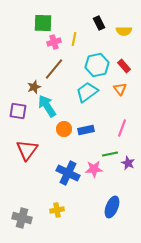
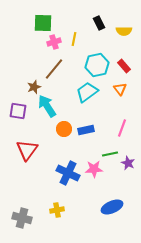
blue ellipse: rotated 45 degrees clockwise
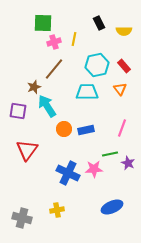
cyan trapezoid: rotated 35 degrees clockwise
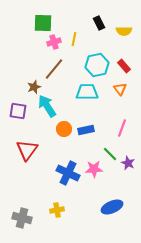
green line: rotated 56 degrees clockwise
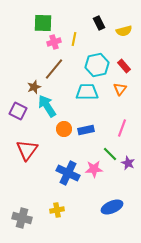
yellow semicircle: rotated 14 degrees counterclockwise
orange triangle: rotated 16 degrees clockwise
purple square: rotated 18 degrees clockwise
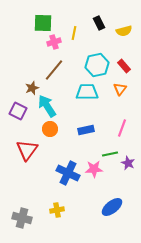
yellow line: moved 6 px up
brown line: moved 1 px down
brown star: moved 2 px left, 1 px down
orange circle: moved 14 px left
green line: rotated 56 degrees counterclockwise
blue ellipse: rotated 15 degrees counterclockwise
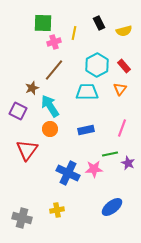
cyan hexagon: rotated 15 degrees counterclockwise
cyan arrow: moved 3 px right
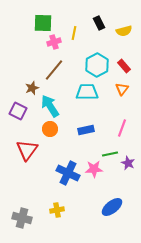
orange triangle: moved 2 px right
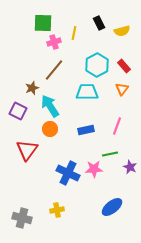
yellow semicircle: moved 2 px left
pink line: moved 5 px left, 2 px up
purple star: moved 2 px right, 4 px down
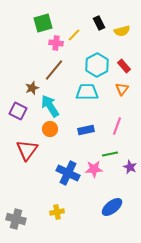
green square: rotated 18 degrees counterclockwise
yellow line: moved 2 px down; rotated 32 degrees clockwise
pink cross: moved 2 px right, 1 px down; rotated 24 degrees clockwise
yellow cross: moved 2 px down
gray cross: moved 6 px left, 1 px down
